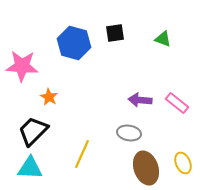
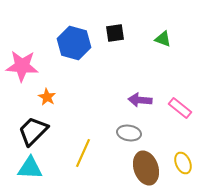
orange star: moved 2 px left
pink rectangle: moved 3 px right, 5 px down
yellow line: moved 1 px right, 1 px up
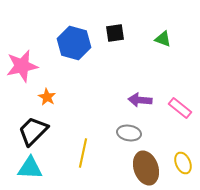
pink star: rotated 16 degrees counterclockwise
yellow line: rotated 12 degrees counterclockwise
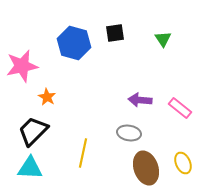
green triangle: rotated 36 degrees clockwise
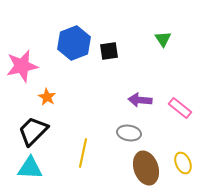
black square: moved 6 px left, 18 px down
blue hexagon: rotated 24 degrees clockwise
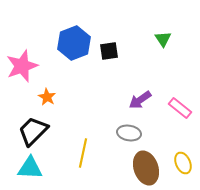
pink star: rotated 8 degrees counterclockwise
purple arrow: rotated 40 degrees counterclockwise
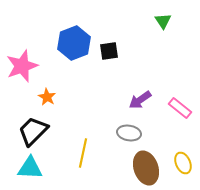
green triangle: moved 18 px up
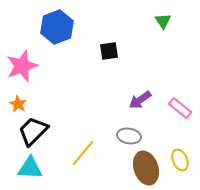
blue hexagon: moved 17 px left, 16 px up
orange star: moved 29 px left, 7 px down
gray ellipse: moved 3 px down
yellow line: rotated 28 degrees clockwise
yellow ellipse: moved 3 px left, 3 px up
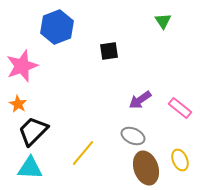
gray ellipse: moved 4 px right; rotated 15 degrees clockwise
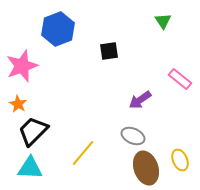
blue hexagon: moved 1 px right, 2 px down
pink rectangle: moved 29 px up
